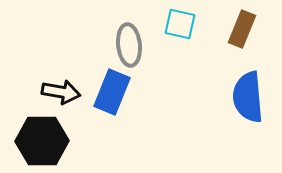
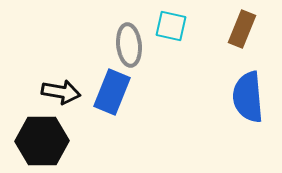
cyan square: moved 9 px left, 2 px down
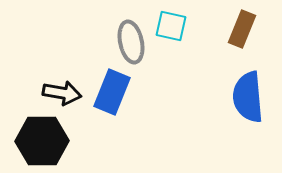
gray ellipse: moved 2 px right, 3 px up; rotated 6 degrees counterclockwise
black arrow: moved 1 px right, 1 px down
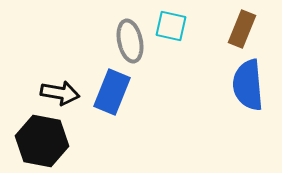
gray ellipse: moved 1 px left, 1 px up
black arrow: moved 2 px left
blue semicircle: moved 12 px up
black hexagon: rotated 12 degrees clockwise
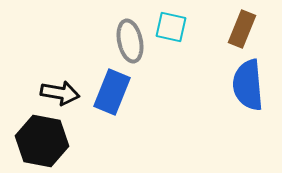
cyan square: moved 1 px down
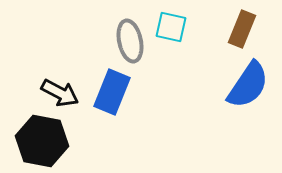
blue semicircle: rotated 141 degrees counterclockwise
black arrow: rotated 18 degrees clockwise
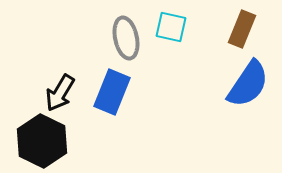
gray ellipse: moved 4 px left, 3 px up
blue semicircle: moved 1 px up
black arrow: rotated 93 degrees clockwise
black hexagon: rotated 15 degrees clockwise
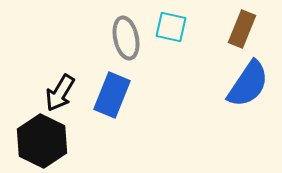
blue rectangle: moved 3 px down
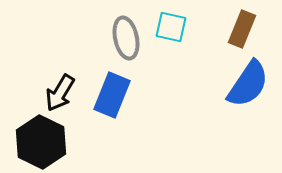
black hexagon: moved 1 px left, 1 px down
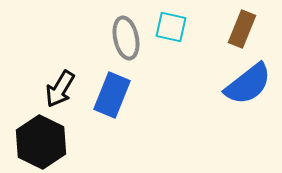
blue semicircle: rotated 18 degrees clockwise
black arrow: moved 4 px up
